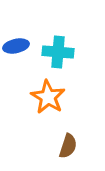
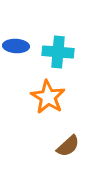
blue ellipse: rotated 15 degrees clockwise
brown semicircle: rotated 30 degrees clockwise
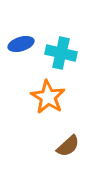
blue ellipse: moved 5 px right, 2 px up; rotated 20 degrees counterclockwise
cyan cross: moved 3 px right, 1 px down; rotated 8 degrees clockwise
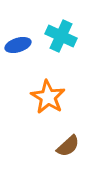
blue ellipse: moved 3 px left, 1 px down
cyan cross: moved 17 px up; rotated 12 degrees clockwise
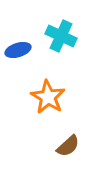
blue ellipse: moved 5 px down
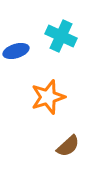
blue ellipse: moved 2 px left, 1 px down
orange star: rotated 24 degrees clockwise
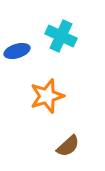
blue ellipse: moved 1 px right
orange star: moved 1 px left, 1 px up
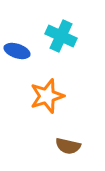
blue ellipse: rotated 35 degrees clockwise
brown semicircle: rotated 55 degrees clockwise
